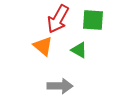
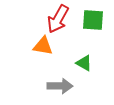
orange triangle: rotated 30 degrees counterclockwise
green triangle: moved 5 px right, 13 px down
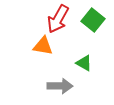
green square: rotated 35 degrees clockwise
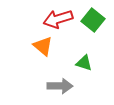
red arrow: rotated 44 degrees clockwise
orange triangle: rotated 30 degrees clockwise
green triangle: rotated 12 degrees counterclockwise
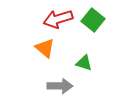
orange triangle: moved 2 px right, 2 px down
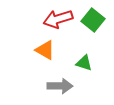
orange triangle: moved 2 px down; rotated 10 degrees counterclockwise
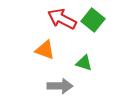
red arrow: moved 4 px right; rotated 44 degrees clockwise
orange triangle: rotated 10 degrees counterclockwise
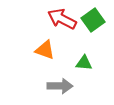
green square: rotated 15 degrees clockwise
green triangle: rotated 12 degrees counterclockwise
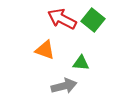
green square: rotated 15 degrees counterclockwise
green triangle: moved 3 px left
gray arrow: moved 4 px right; rotated 15 degrees counterclockwise
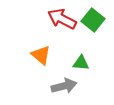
orange triangle: moved 4 px left, 5 px down; rotated 20 degrees clockwise
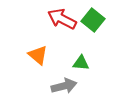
orange triangle: moved 3 px left
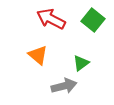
red arrow: moved 11 px left
green triangle: rotated 42 degrees counterclockwise
